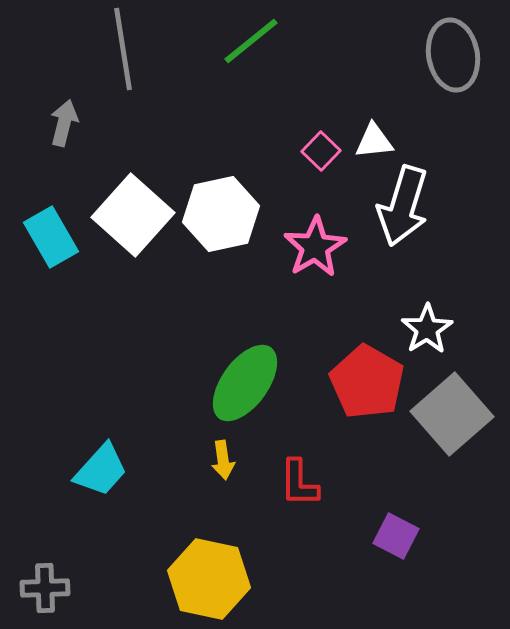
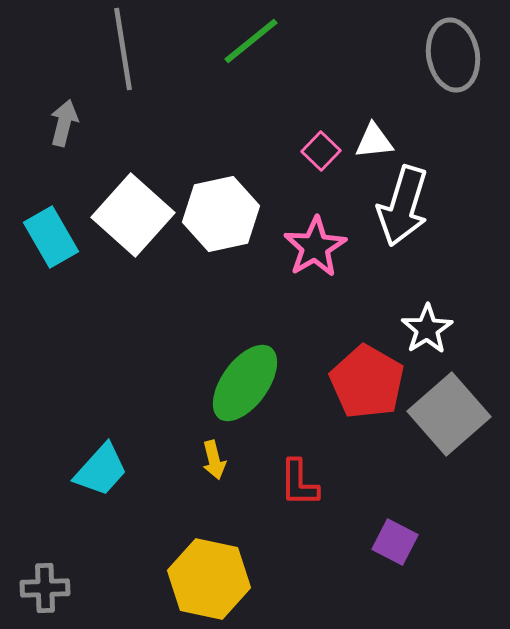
gray square: moved 3 px left
yellow arrow: moved 9 px left; rotated 6 degrees counterclockwise
purple square: moved 1 px left, 6 px down
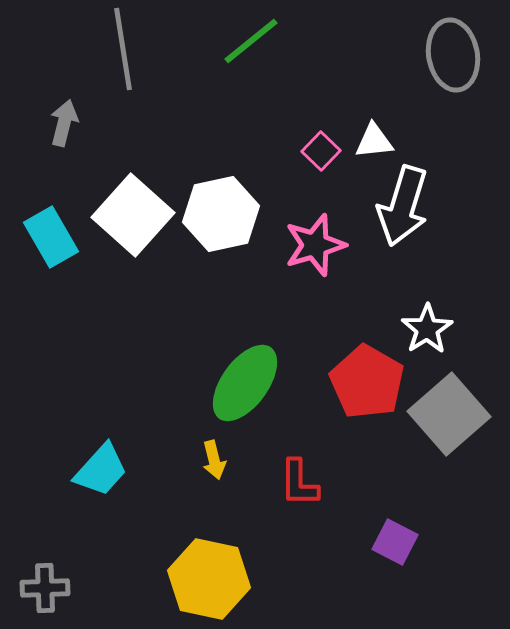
pink star: moved 2 px up; rotated 14 degrees clockwise
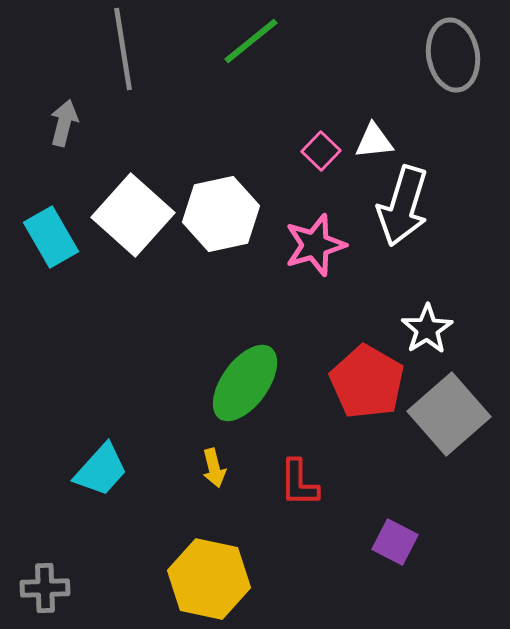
yellow arrow: moved 8 px down
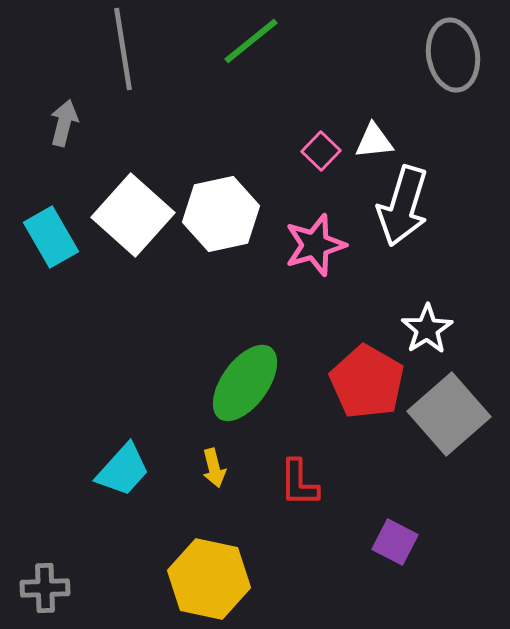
cyan trapezoid: moved 22 px right
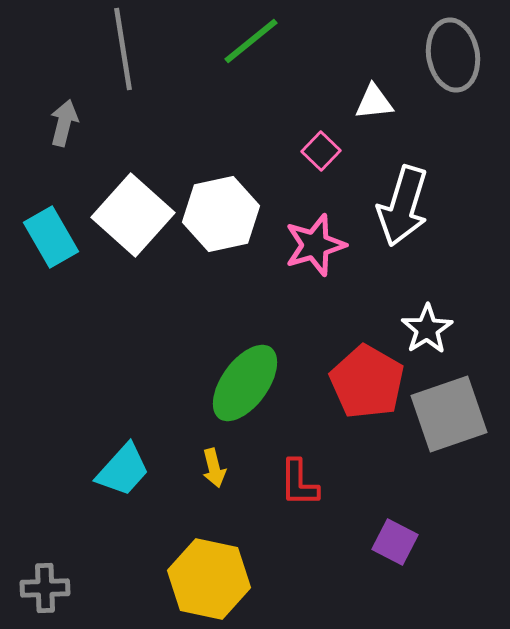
white triangle: moved 39 px up
gray square: rotated 22 degrees clockwise
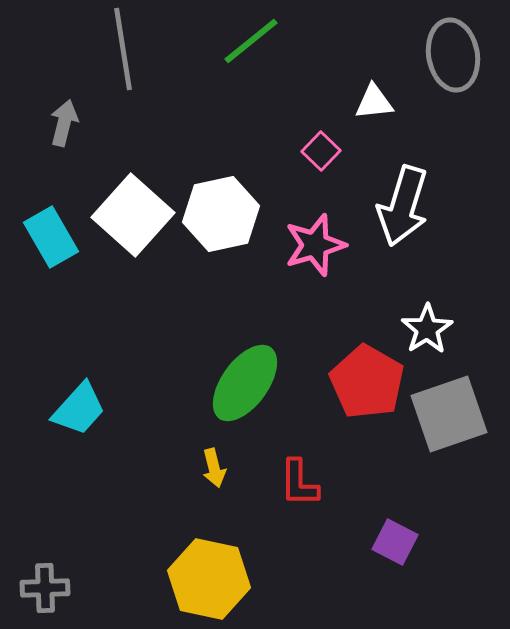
cyan trapezoid: moved 44 px left, 61 px up
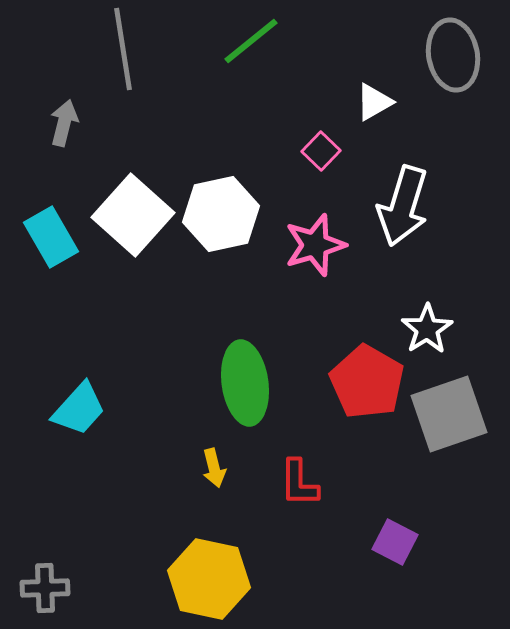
white triangle: rotated 24 degrees counterclockwise
green ellipse: rotated 44 degrees counterclockwise
